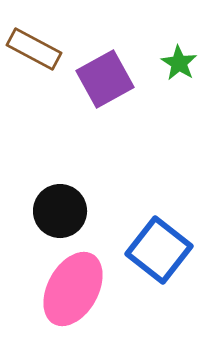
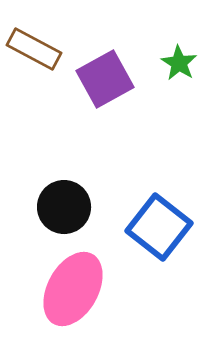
black circle: moved 4 px right, 4 px up
blue square: moved 23 px up
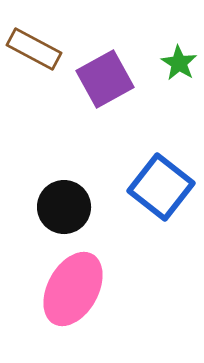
blue square: moved 2 px right, 40 px up
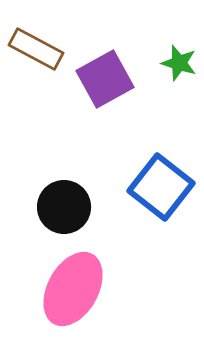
brown rectangle: moved 2 px right
green star: rotated 15 degrees counterclockwise
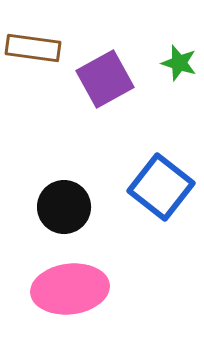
brown rectangle: moved 3 px left, 1 px up; rotated 20 degrees counterclockwise
pink ellipse: moved 3 px left; rotated 54 degrees clockwise
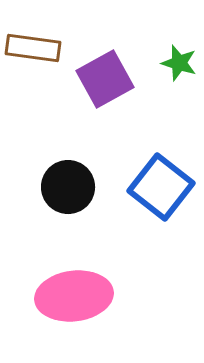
black circle: moved 4 px right, 20 px up
pink ellipse: moved 4 px right, 7 px down
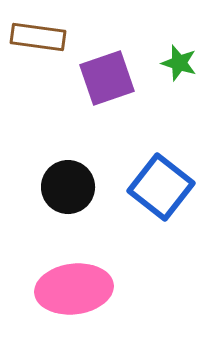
brown rectangle: moved 5 px right, 11 px up
purple square: moved 2 px right, 1 px up; rotated 10 degrees clockwise
pink ellipse: moved 7 px up
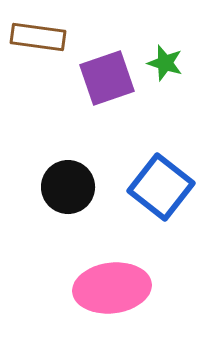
green star: moved 14 px left
pink ellipse: moved 38 px right, 1 px up
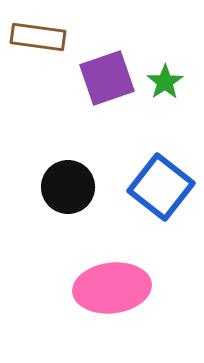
green star: moved 19 px down; rotated 21 degrees clockwise
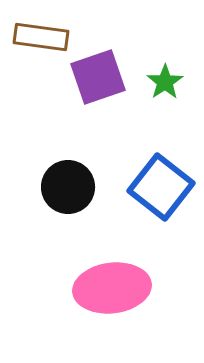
brown rectangle: moved 3 px right
purple square: moved 9 px left, 1 px up
